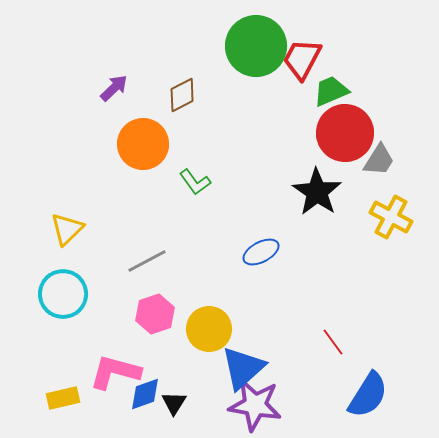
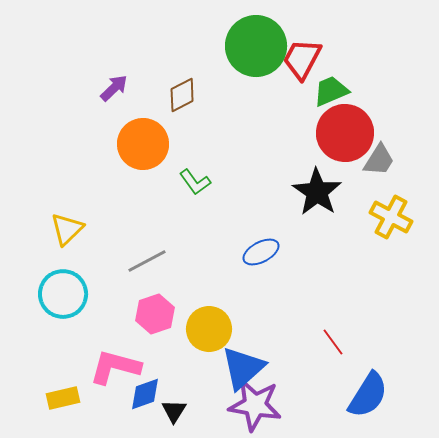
pink L-shape: moved 5 px up
black triangle: moved 8 px down
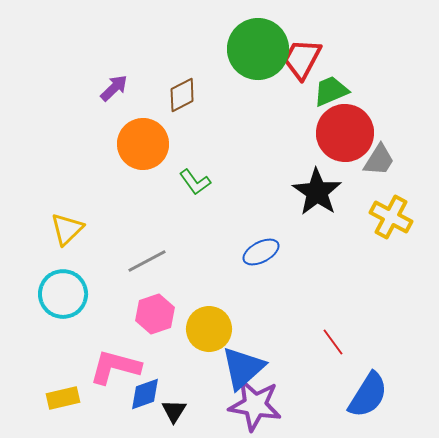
green circle: moved 2 px right, 3 px down
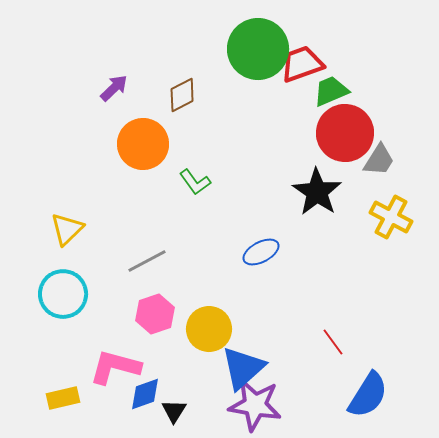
red trapezoid: moved 5 px down; rotated 42 degrees clockwise
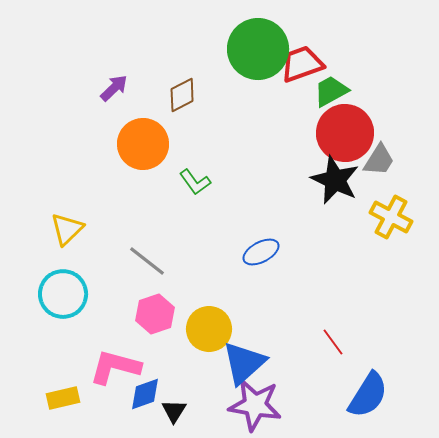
green trapezoid: rotated 6 degrees counterclockwise
black star: moved 18 px right, 12 px up; rotated 9 degrees counterclockwise
gray line: rotated 66 degrees clockwise
blue triangle: moved 1 px right, 5 px up
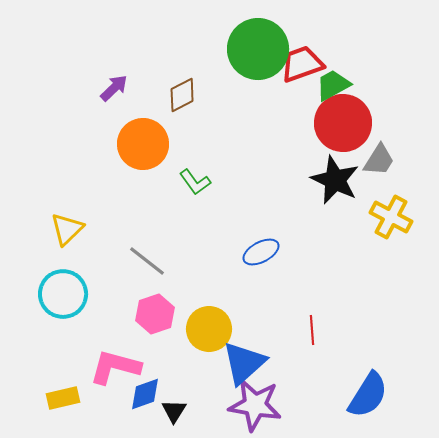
green trapezoid: moved 2 px right, 6 px up
red circle: moved 2 px left, 10 px up
red line: moved 21 px left, 12 px up; rotated 32 degrees clockwise
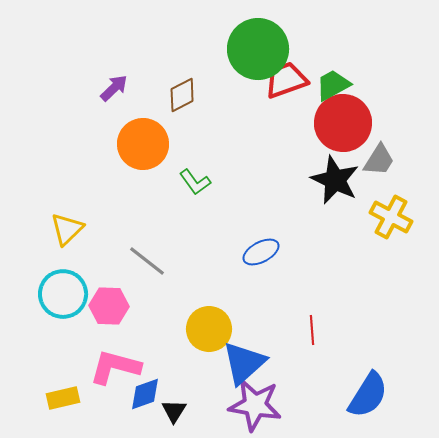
red trapezoid: moved 16 px left, 16 px down
pink hexagon: moved 46 px left, 8 px up; rotated 21 degrees clockwise
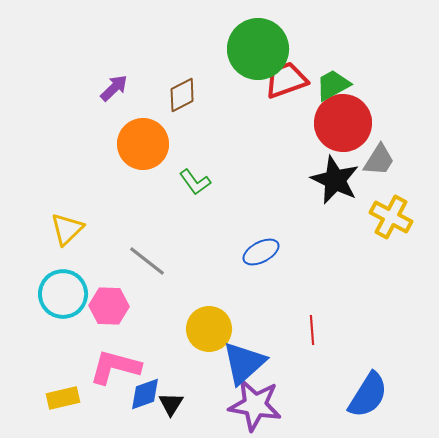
black triangle: moved 3 px left, 7 px up
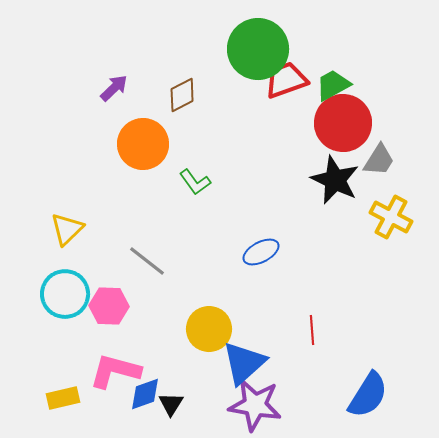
cyan circle: moved 2 px right
pink L-shape: moved 4 px down
